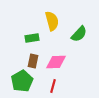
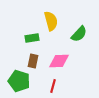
yellow semicircle: moved 1 px left
pink diamond: moved 3 px right, 1 px up
green pentagon: moved 3 px left; rotated 25 degrees counterclockwise
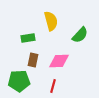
green semicircle: moved 1 px right, 1 px down
green rectangle: moved 4 px left
brown rectangle: moved 1 px up
green pentagon: rotated 20 degrees counterclockwise
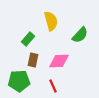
green rectangle: moved 1 px down; rotated 40 degrees counterclockwise
red line: rotated 40 degrees counterclockwise
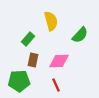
red line: moved 3 px right, 1 px up
